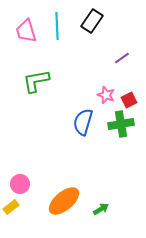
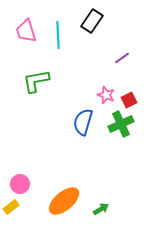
cyan line: moved 1 px right, 9 px down
green cross: rotated 15 degrees counterclockwise
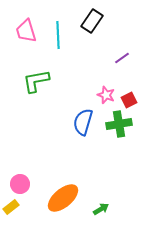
green cross: moved 2 px left; rotated 15 degrees clockwise
orange ellipse: moved 1 px left, 3 px up
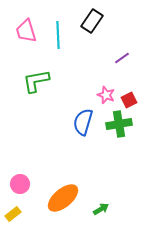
yellow rectangle: moved 2 px right, 7 px down
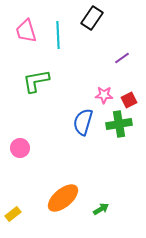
black rectangle: moved 3 px up
pink star: moved 2 px left; rotated 18 degrees counterclockwise
pink circle: moved 36 px up
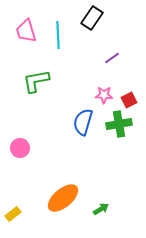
purple line: moved 10 px left
